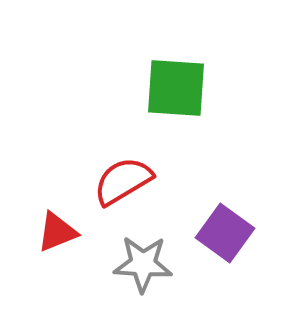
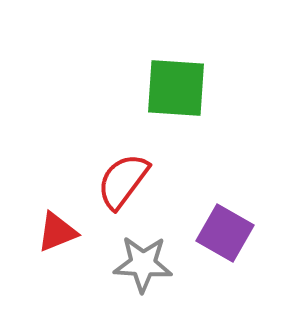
red semicircle: rotated 22 degrees counterclockwise
purple square: rotated 6 degrees counterclockwise
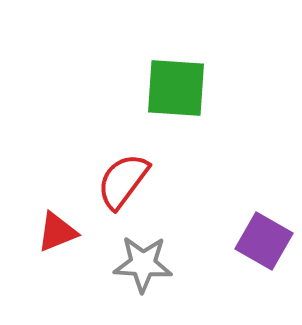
purple square: moved 39 px right, 8 px down
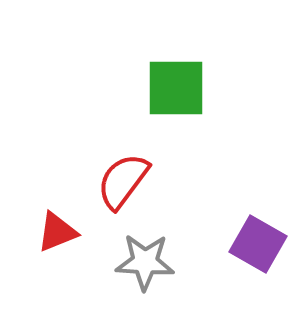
green square: rotated 4 degrees counterclockwise
purple square: moved 6 px left, 3 px down
gray star: moved 2 px right, 2 px up
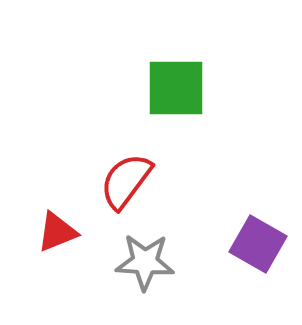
red semicircle: moved 3 px right
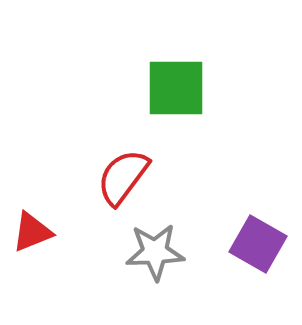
red semicircle: moved 3 px left, 4 px up
red triangle: moved 25 px left
gray star: moved 10 px right, 10 px up; rotated 6 degrees counterclockwise
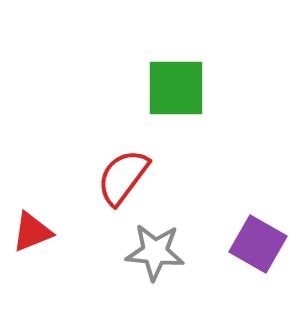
gray star: rotated 8 degrees clockwise
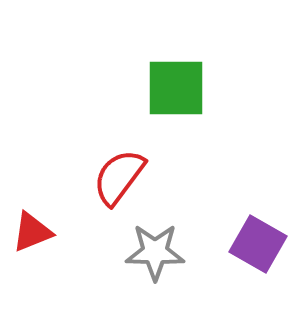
red semicircle: moved 4 px left
gray star: rotated 4 degrees counterclockwise
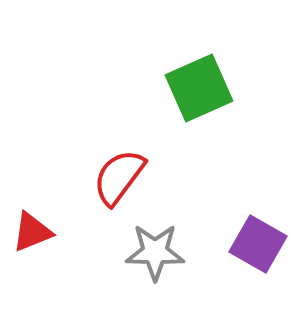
green square: moved 23 px right; rotated 24 degrees counterclockwise
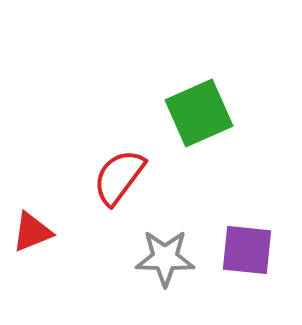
green square: moved 25 px down
purple square: moved 11 px left, 6 px down; rotated 24 degrees counterclockwise
gray star: moved 10 px right, 6 px down
